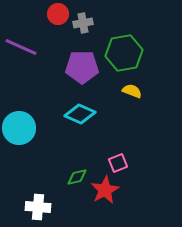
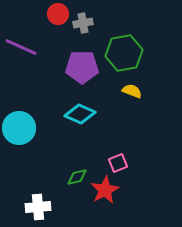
white cross: rotated 10 degrees counterclockwise
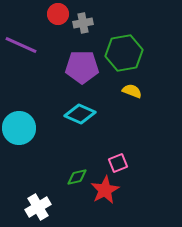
purple line: moved 2 px up
white cross: rotated 25 degrees counterclockwise
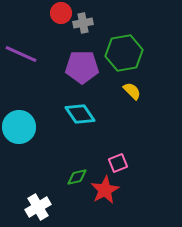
red circle: moved 3 px right, 1 px up
purple line: moved 9 px down
yellow semicircle: rotated 24 degrees clockwise
cyan diamond: rotated 32 degrees clockwise
cyan circle: moved 1 px up
